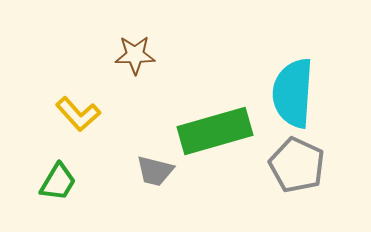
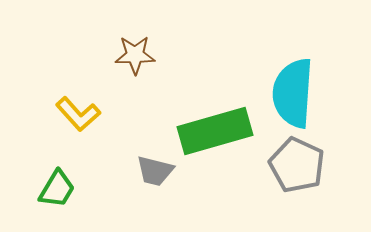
green trapezoid: moved 1 px left, 7 px down
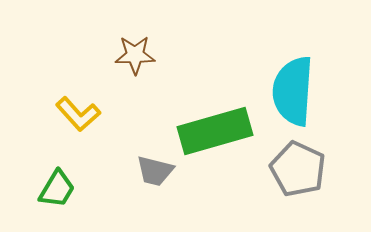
cyan semicircle: moved 2 px up
gray pentagon: moved 1 px right, 4 px down
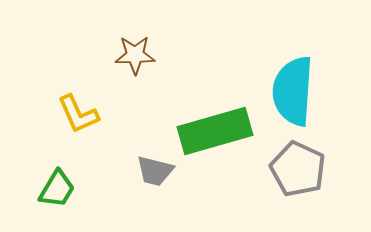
yellow L-shape: rotated 18 degrees clockwise
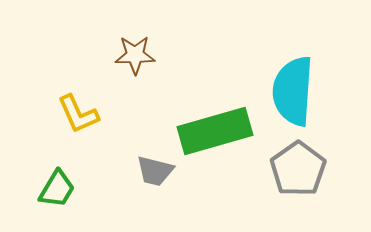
gray pentagon: rotated 12 degrees clockwise
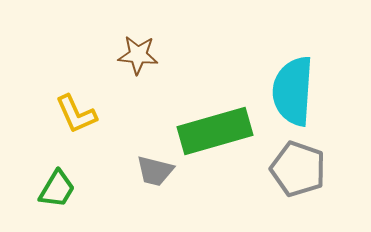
brown star: moved 3 px right; rotated 6 degrees clockwise
yellow L-shape: moved 2 px left
gray pentagon: rotated 18 degrees counterclockwise
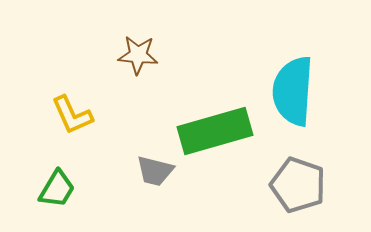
yellow L-shape: moved 4 px left, 1 px down
gray pentagon: moved 16 px down
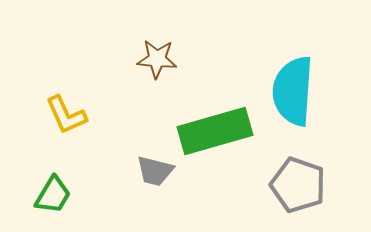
brown star: moved 19 px right, 4 px down
yellow L-shape: moved 6 px left
green trapezoid: moved 4 px left, 6 px down
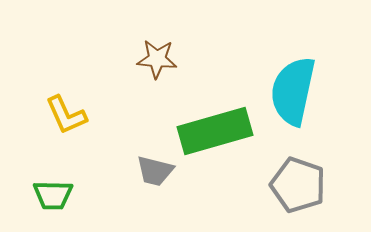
cyan semicircle: rotated 8 degrees clockwise
green trapezoid: rotated 60 degrees clockwise
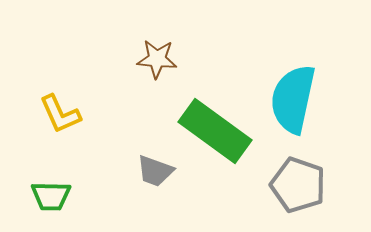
cyan semicircle: moved 8 px down
yellow L-shape: moved 6 px left, 1 px up
green rectangle: rotated 52 degrees clockwise
gray trapezoid: rotated 6 degrees clockwise
green trapezoid: moved 2 px left, 1 px down
